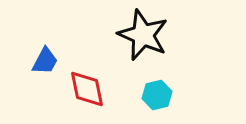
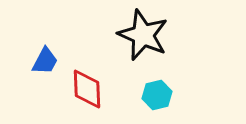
red diamond: rotated 9 degrees clockwise
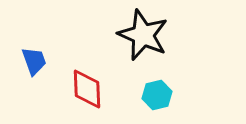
blue trapezoid: moved 11 px left; rotated 48 degrees counterclockwise
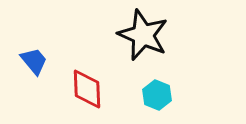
blue trapezoid: rotated 20 degrees counterclockwise
cyan hexagon: rotated 24 degrees counterclockwise
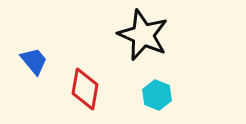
red diamond: moved 2 px left; rotated 12 degrees clockwise
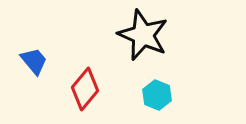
red diamond: rotated 30 degrees clockwise
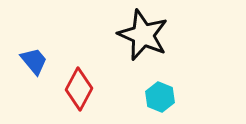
red diamond: moved 6 px left; rotated 12 degrees counterclockwise
cyan hexagon: moved 3 px right, 2 px down
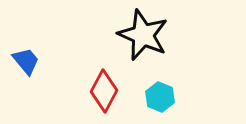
blue trapezoid: moved 8 px left
red diamond: moved 25 px right, 2 px down
